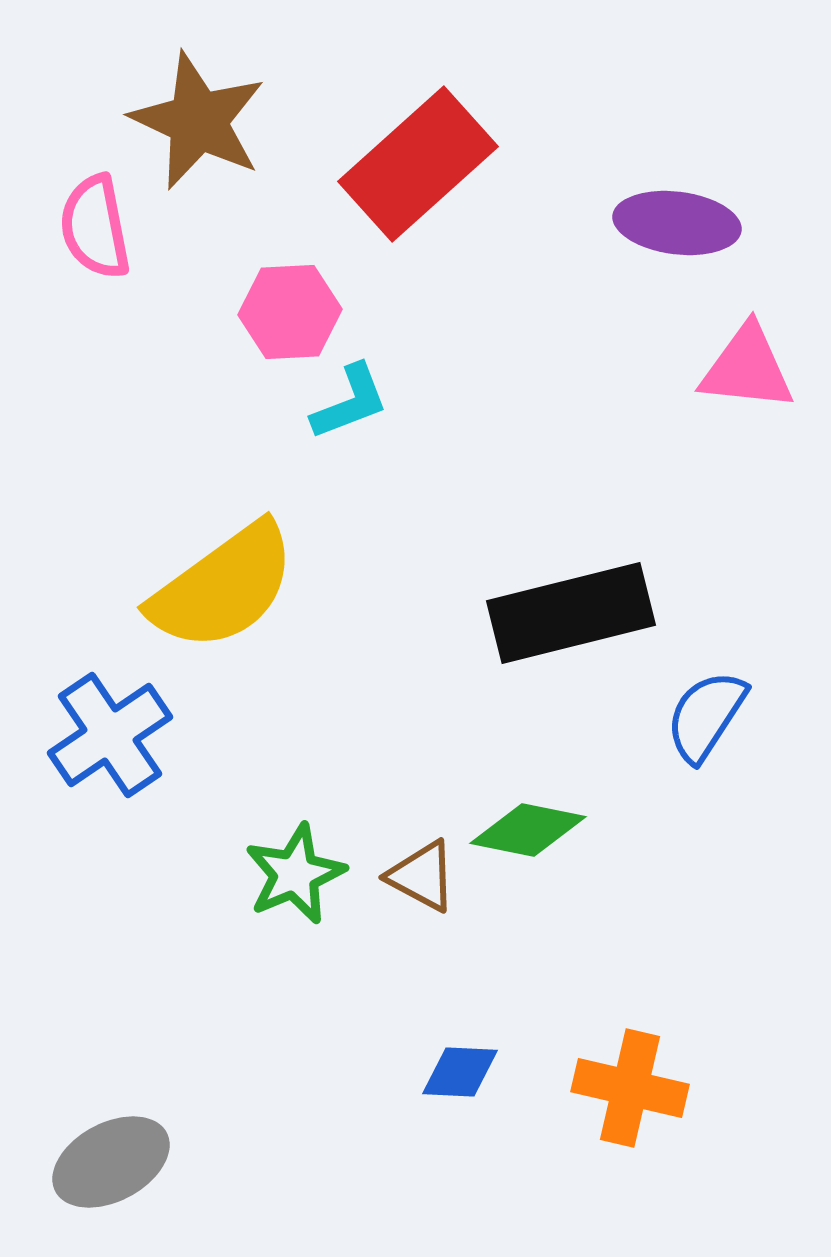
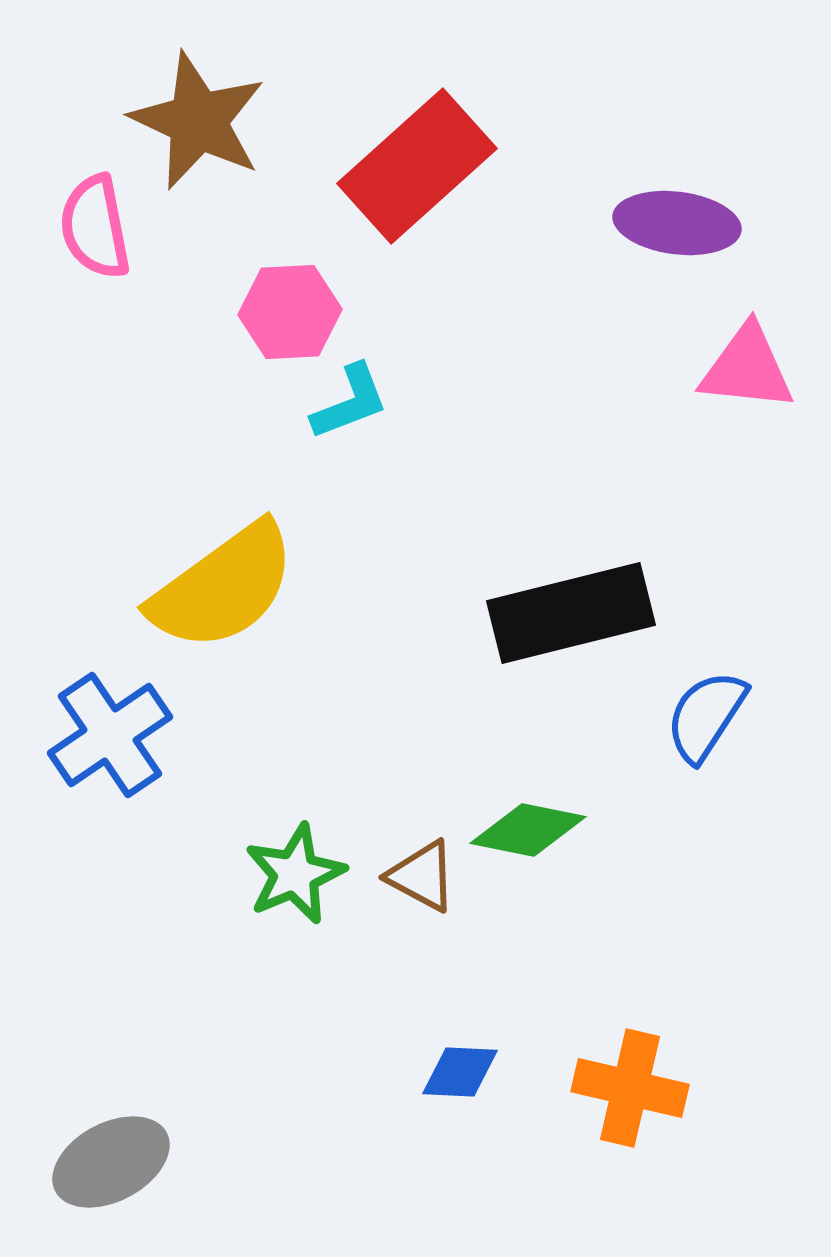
red rectangle: moved 1 px left, 2 px down
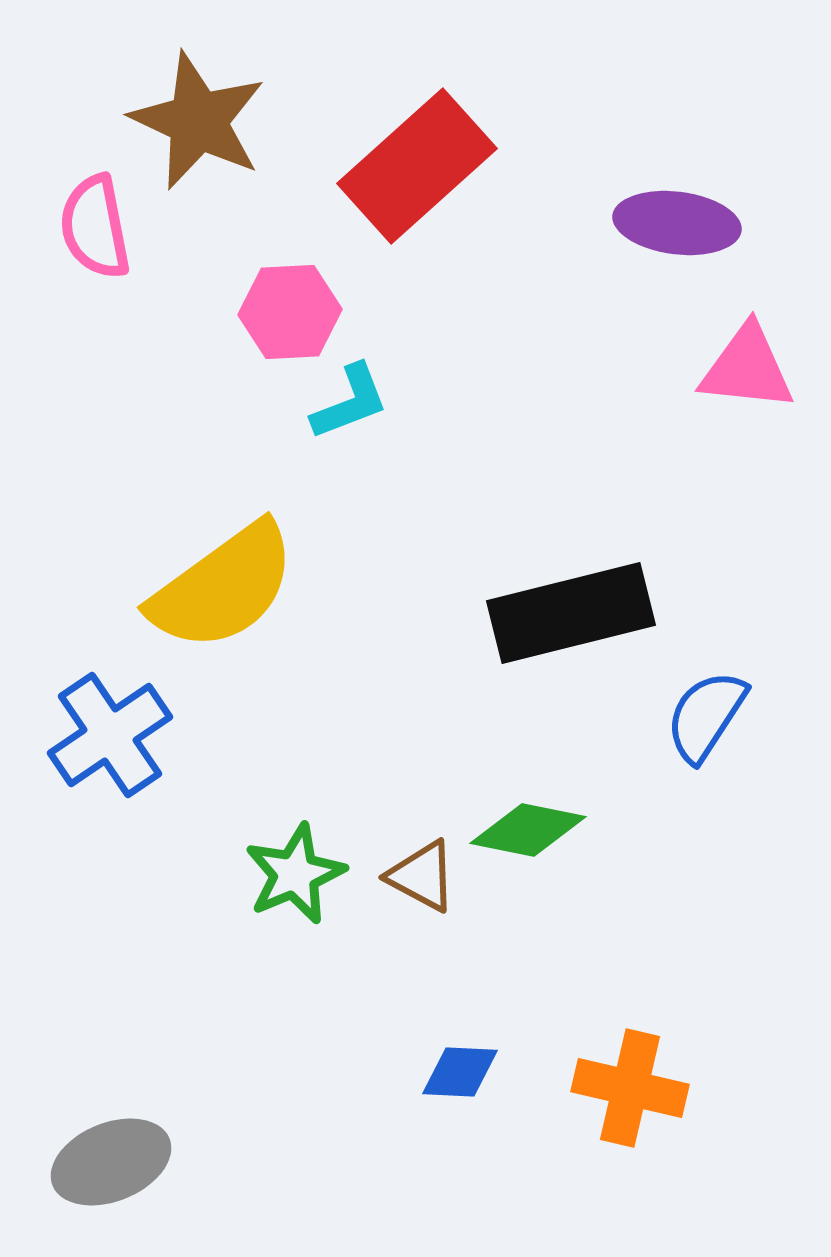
gray ellipse: rotated 6 degrees clockwise
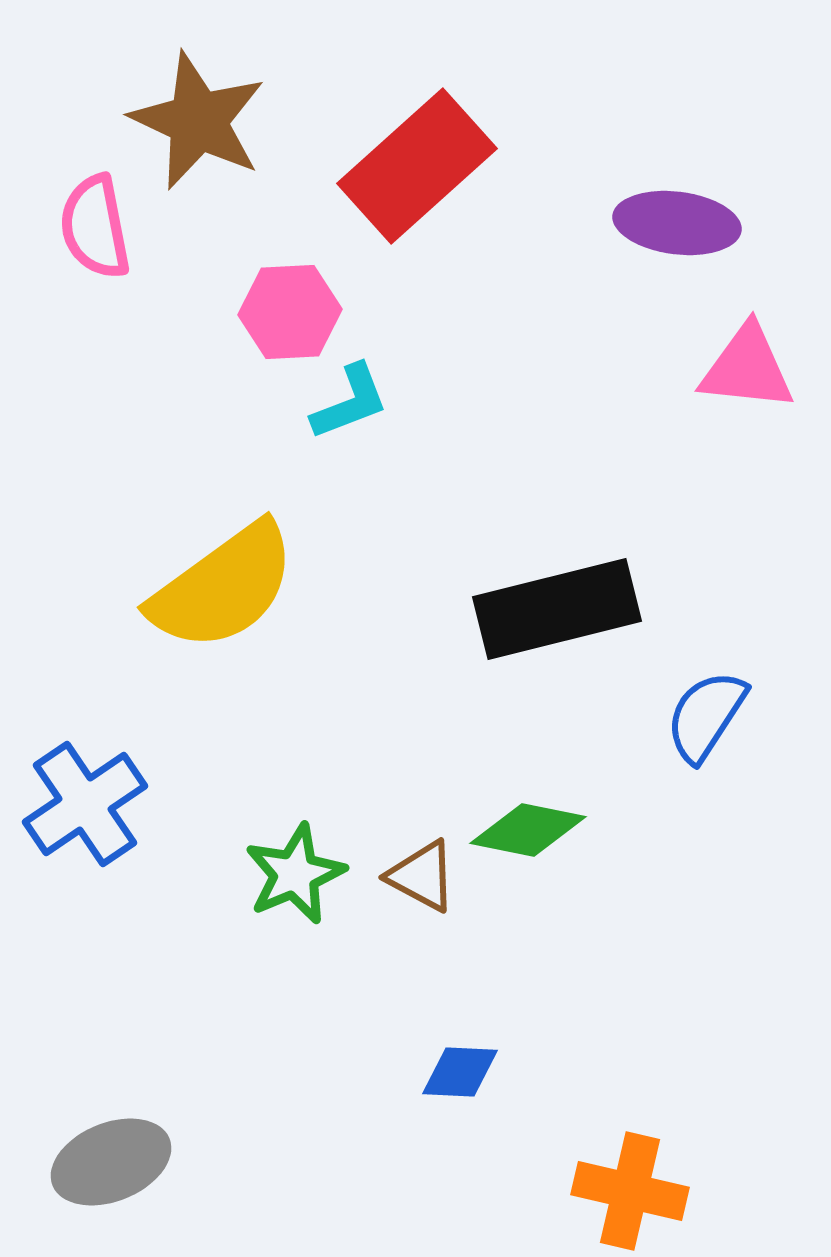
black rectangle: moved 14 px left, 4 px up
blue cross: moved 25 px left, 69 px down
orange cross: moved 103 px down
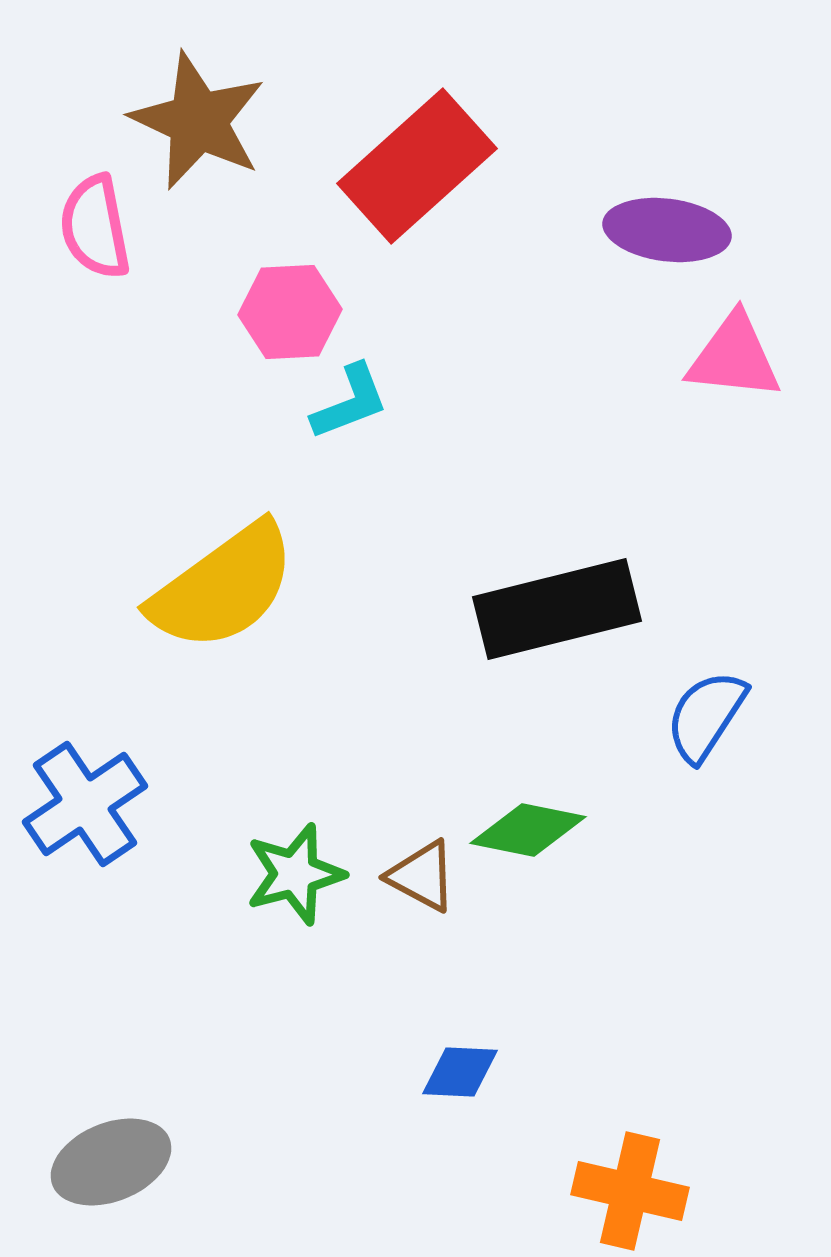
purple ellipse: moved 10 px left, 7 px down
pink triangle: moved 13 px left, 11 px up
green star: rotated 8 degrees clockwise
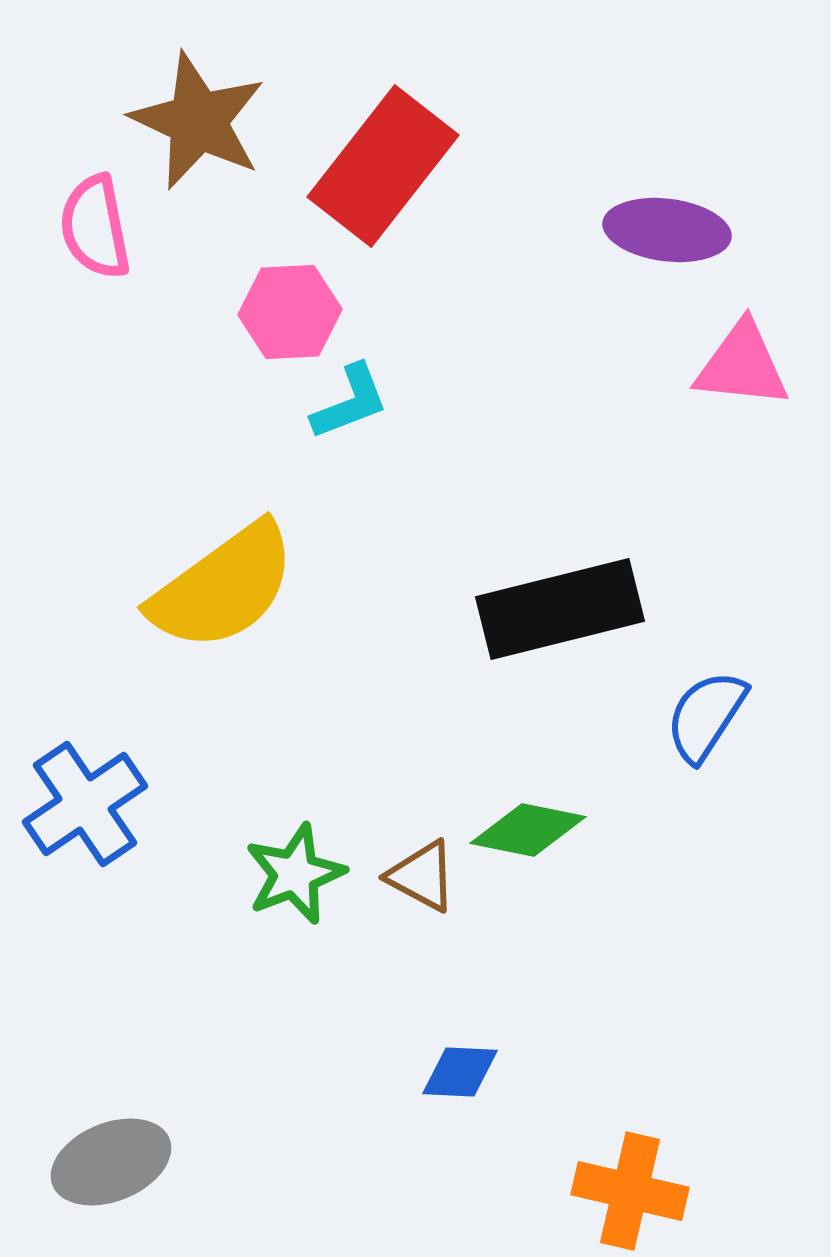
red rectangle: moved 34 px left; rotated 10 degrees counterclockwise
pink triangle: moved 8 px right, 8 px down
black rectangle: moved 3 px right
green star: rotated 6 degrees counterclockwise
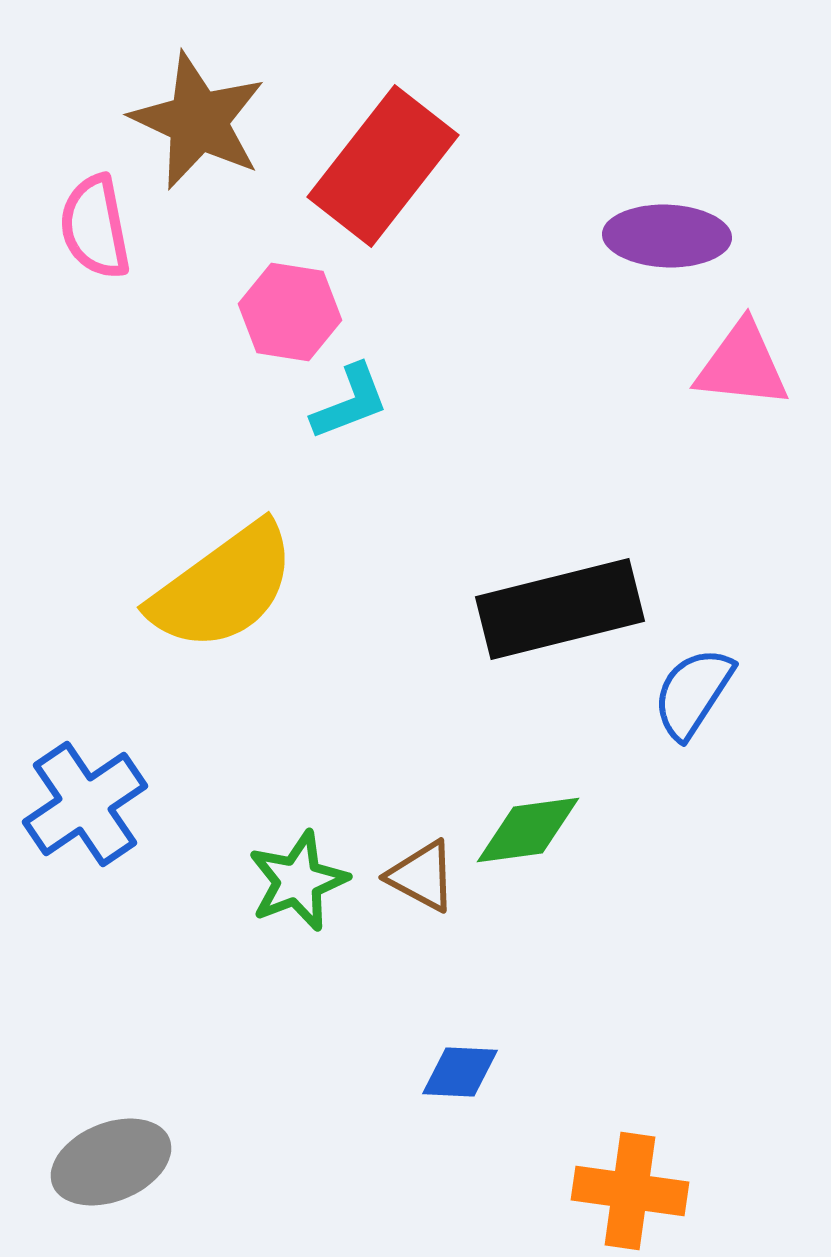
purple ellipse: moved 6 px down; rotated 5 degrees counterclockwise
pink hexagon: rotated 12 degrees clockwise
blue semicircle: moved 13 px left, 23 px up
green diamond: rotated 19 degrees counterclockwise
green star: moved 3 px right, 7 px down
orange cross: rotated 5 degrees counterclockwise
